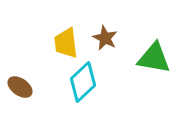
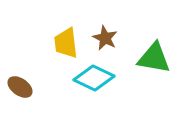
cyan diamond: moved 11 px right, 4 px up; rotated 69 degrees clockwise
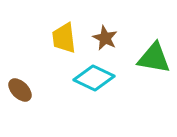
yellow trapezoid: moved 2 px left, 5 px up
brown ellipse: moved 3 px down; rotated 10 degrees clockwise
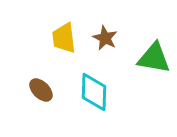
cyan diamond: moved 14 px down; rotated 66 degrees clockwise
brown ellipse: moved 21 px right
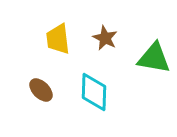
yellow trapezoid: moved 6 px left, 1 px down
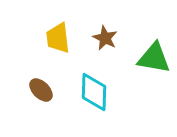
yellow trapezoid: moved 1 px up
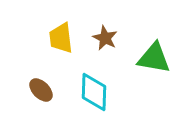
yellow trapezoid: moved 3 px right
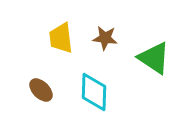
brown star: rotated 20 degrees counterclockwise
green triangle: rotated 24 degrees clockwise
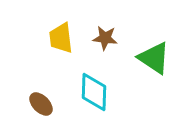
brown ellipse: moved 14 px down
